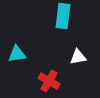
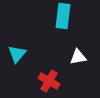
cyan triangle: rotated 42 degrees counterclockwise
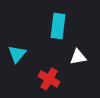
cyan rectangle: moved 5 px left, 10 px down
red cross: moved 2 px up
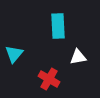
cyan rectangle: rotated 10 degrees counterclockwise
cyan triangle: moved 3 px left
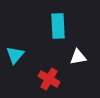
cyan triangle: moved 1 px right, 1 px down
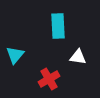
white triangle: rotated 18 degrees clockwise
red cross: rotated 30 degrees clockwise
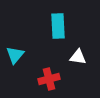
red cross: rotated 15 degrees clockwise
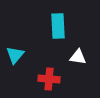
red cross: rotated 20 degrees clockwise
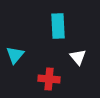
white triangle: rotated 42 degrees clockwise
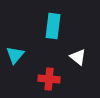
cyan rectangle: moved 5 px left; rotated 10 degrees clockwise
white triangle: rotated 12 degrees counterclockwise
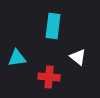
cyan triangle: moved 2 px right, 3 px down; rotated 42 degrees clockwise
red cross: moved 2 px up
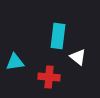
cyan rectangle: moved 5 px right, 10 px down
cyan triangle: moved 2 px left, 4 px down
